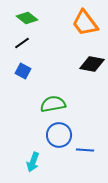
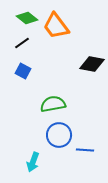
orange trapezoid: moved 29 px left, 3 px down
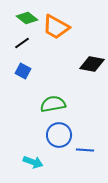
orange trapezoid: moved 1 px down; rotated 24 degrees counterclockwise
cyan arrow: rotated 90 degrees counterclockwise
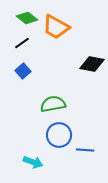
blue square: rotated 21 degrees clockwise
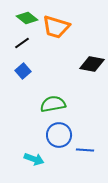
orange trapezoid: rotated 12 degrees counterclockwise
cyan arrow: moved 1 px right, 3 px up
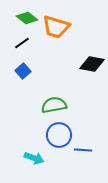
green semicircle: moved 1 px right, 1 px down
blue line: moved 2 px left
cyan arrow: moved 1 px up
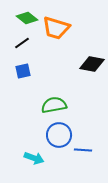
orange trapezoid: moved 1 px down
blue square: rotated 28 degrees clockwise
